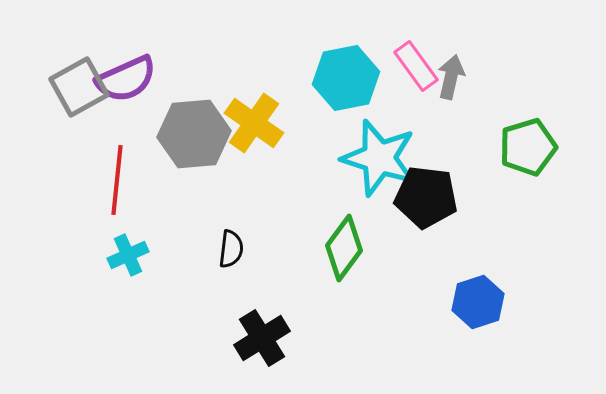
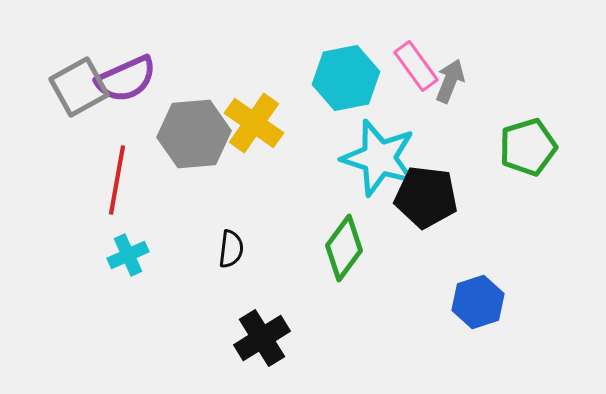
gray arrow: moved 1 px left, 4 px down; rotated 9 degrees clockwise
red line: rotated 4 degrees clockwise
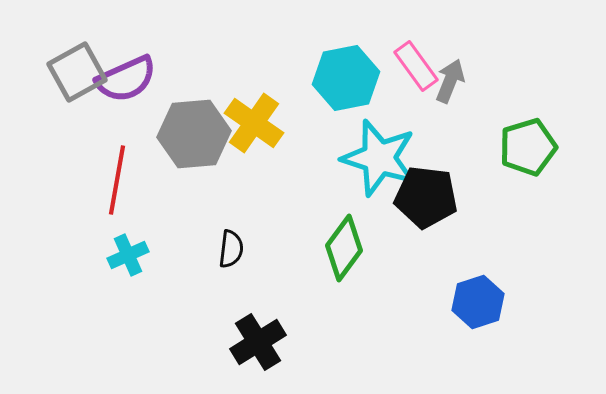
gray square: moved 2 px left, 15 px up
black cross: moved 4 px left, 4 px down
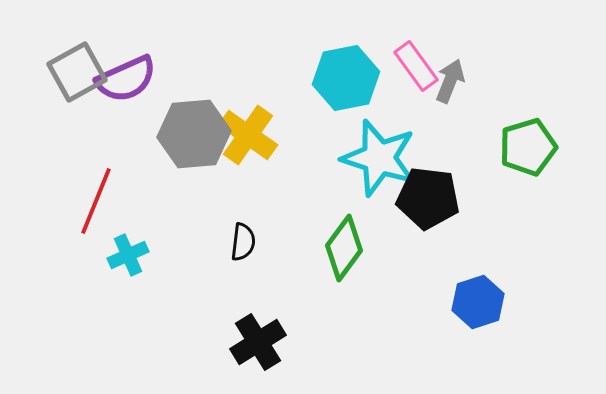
yellow cross: moved 6 px left, 12 px down
red line: moved 21 px left, 21 px down; rotated 12 degrees clockwise
black pentagon: moved 2 px right, 1 px down
black semicircle: moved 12 px right, 7 px up
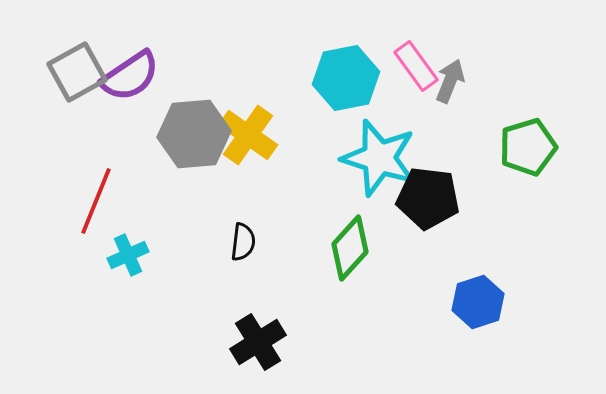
purple semicircle: moved 4 px right, 3 px up; rotated 10 degrees counterclockwise
green diamond: moved 6 px right; rotated 6 degrees clockwise
